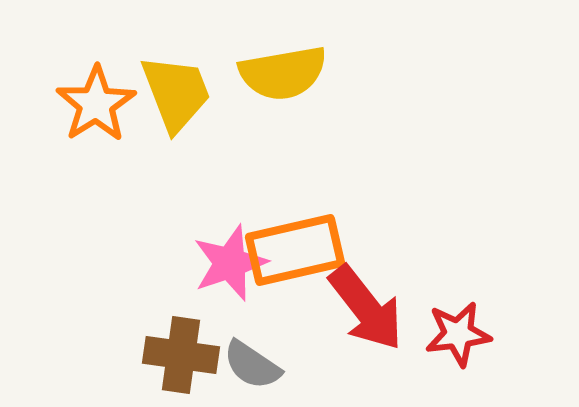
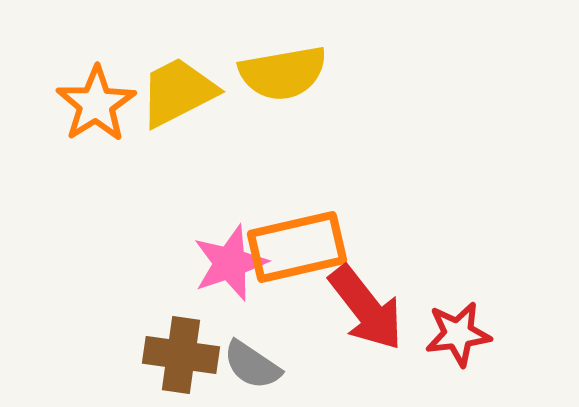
yellow trapezoid: moved 2 px right, 1 px up; rotated 96 degrees counterclockwise
orange rectangle: moved 2 px right, 3 px up
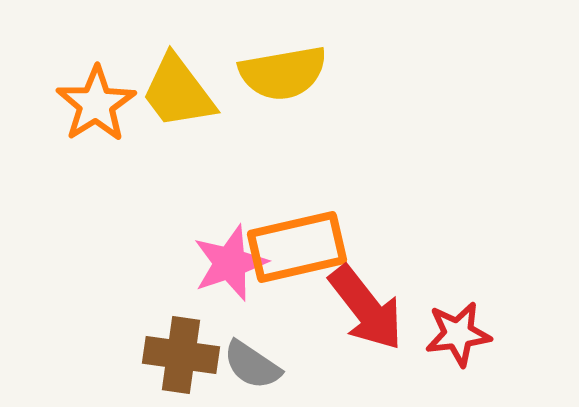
yellow trapezoid: rotated 100 degrees counterclockwise
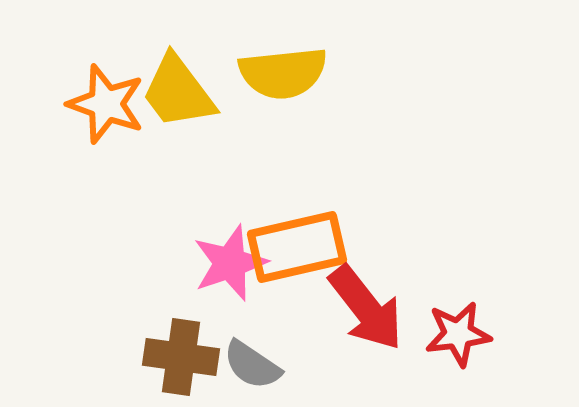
yellow semicircle: rotated 4 degrees clockwise
orange star: moved 10 px right; rotated 20 degrees counterclockwise
brown cross: moved 2 px down
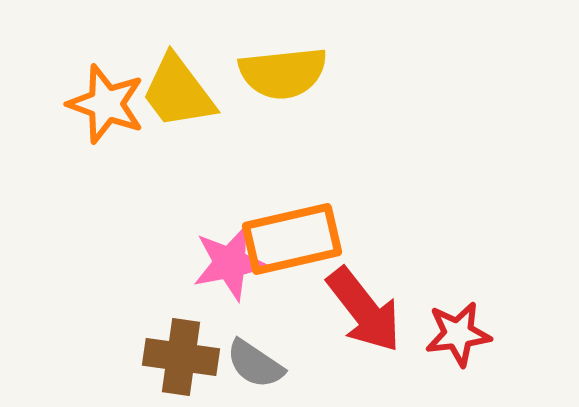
orange rectangle: moved 5 px left, 8 px up
pink star: rotated 8 degrees clockwise
red arrow: moved 2 px left, 2 px down
gray semicircle: moved 3 px right, 1 px up
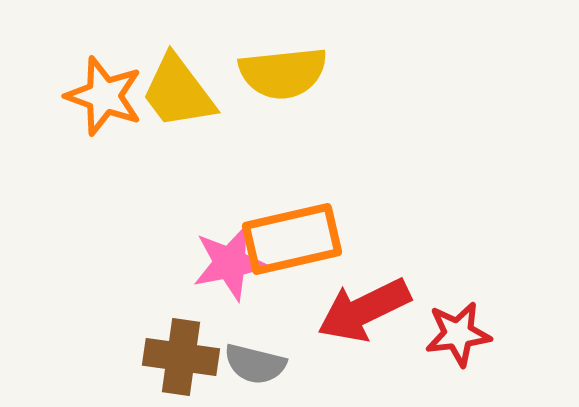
orange star: moved 2 px left, 8 px up
red arrow: rotated 102 degrees clockwise
gray semicircle: rotated 20 degrees counterclockwise
